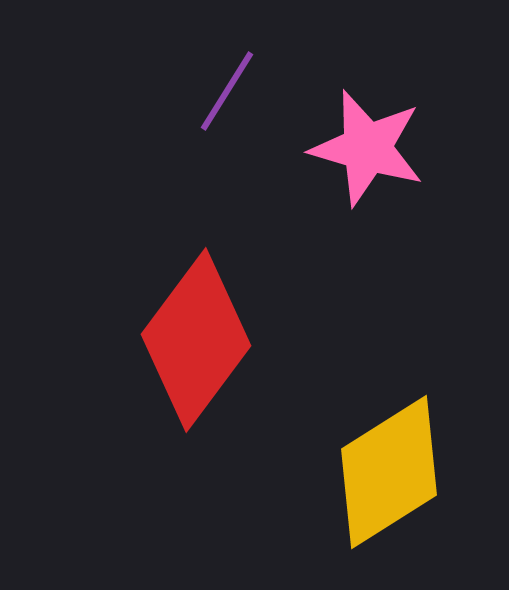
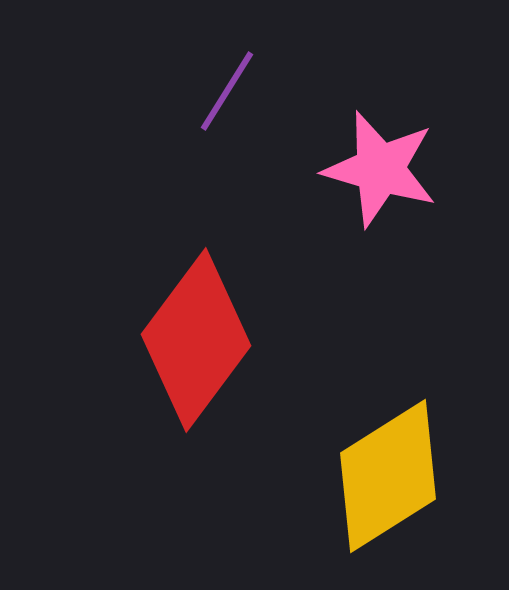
pink star: moved 13 px right, 21 px down
yellow diamond: moved 1 px left, 4 px down
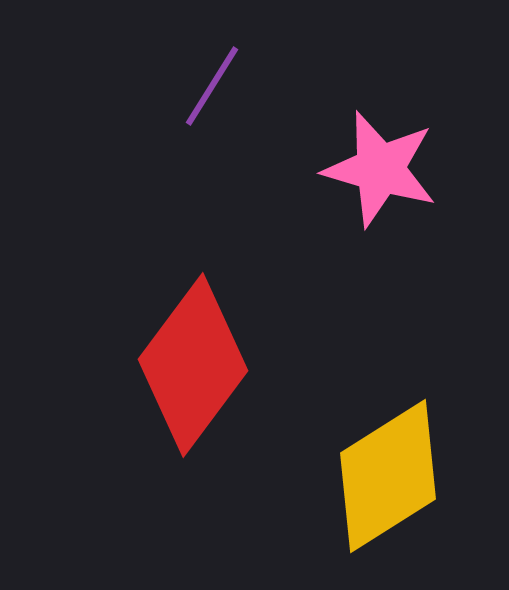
purple line: moved 15 px left, 5 px up
red diamond: moved 3 px left, 25 px down
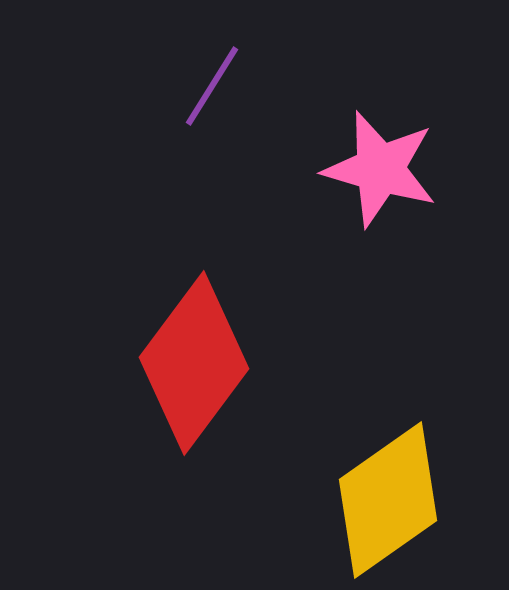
red diamond: moved 1 px right, 2 px up
yellow diamond: moved 24 px down; rotated 3 degrees counterclockwise
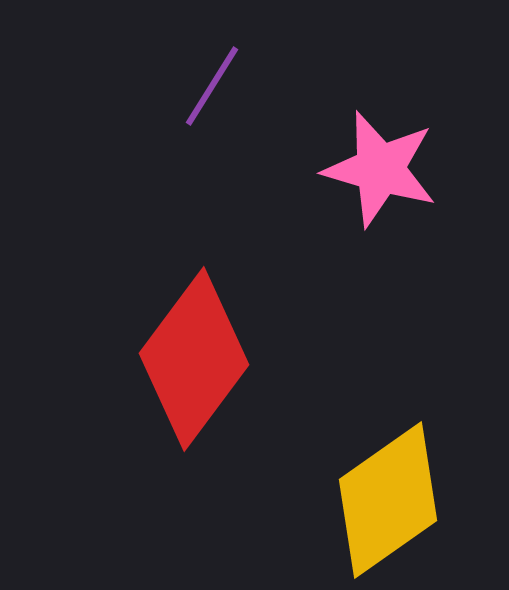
red diamond: moved 4 px up
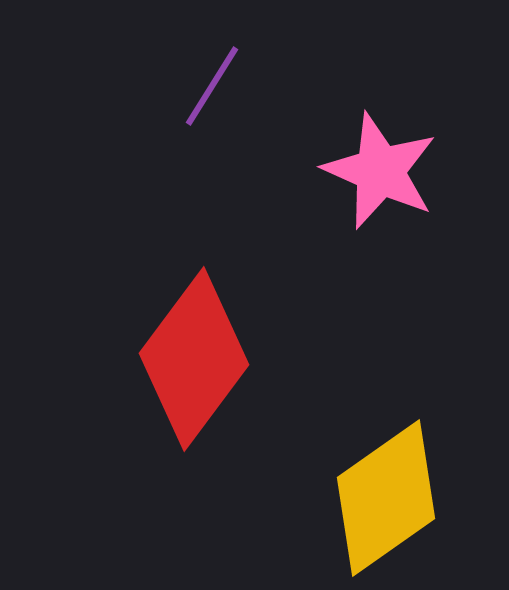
pink star: moved 2 px down; rotated 8 degrees clockwise
yellow diamond: moved 2 px left, 2 px up
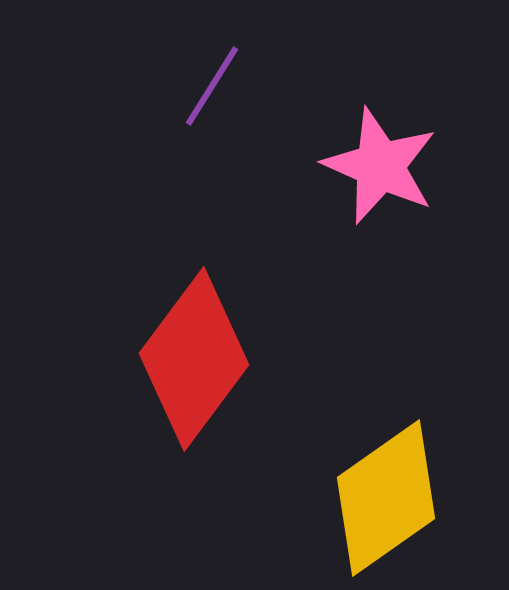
pink star: moved 5 px up
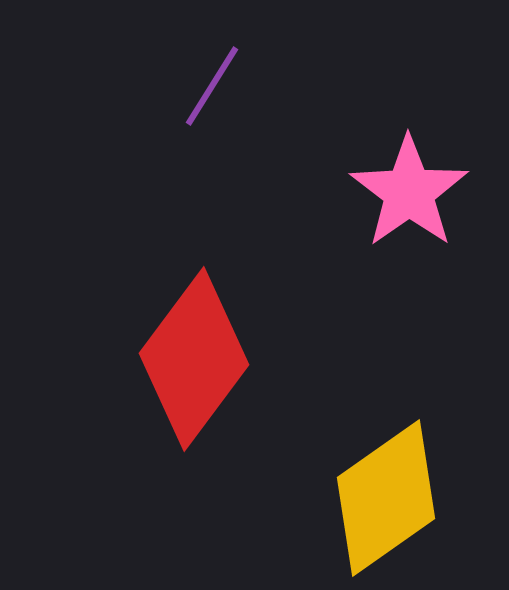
pink star: moved 29 px right, 26 px down; rotated 13 degrees clockwise
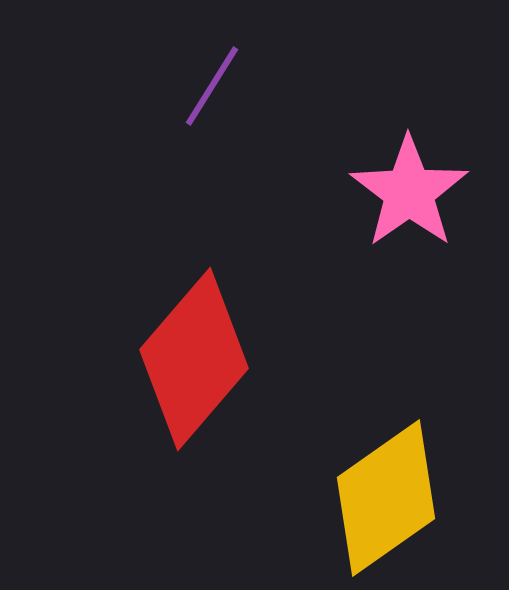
red diamond: rotated 4 degrees clockwise
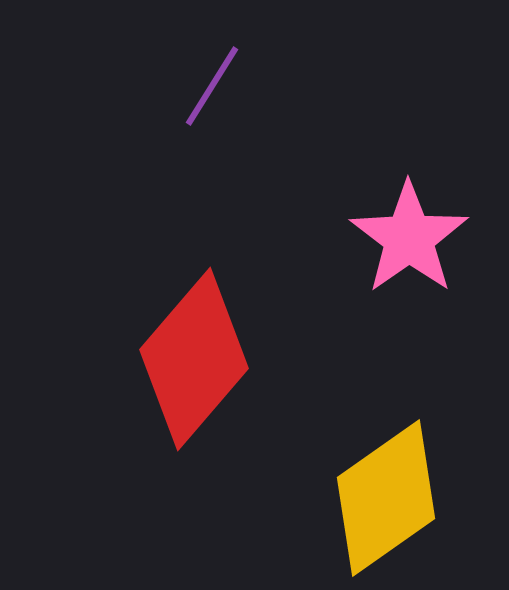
pink star: moved 46 px down
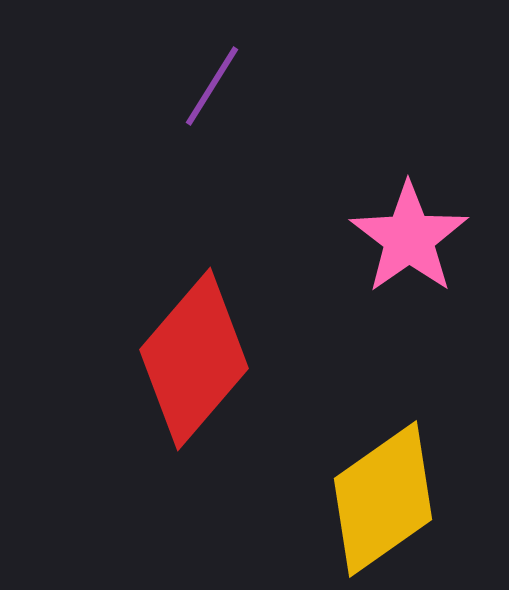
yellow diamond: moved 3 px left, 1 px down
